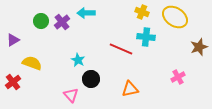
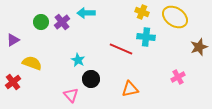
green circle: moved 1 px down
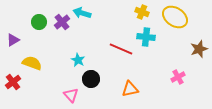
cyan arrow: moved 4 px left; rotated 18 degrees clockwise
green circle: moved 2 px left
brown star: moved 2 px down
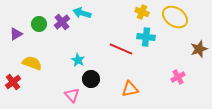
green circle: moved 2 px down
purple triangle: moved 3 px right, 6 px up
pink triangle: moved 1 px right
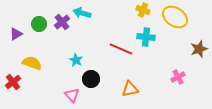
yellow cross: moved 1 px right, 2 px up
cyan star: moved 2 px left
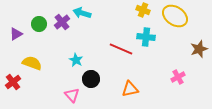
yellow ellipse: moved 1 px up
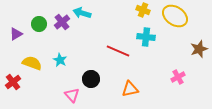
red line: moved 3 px left, 2 px down
cyan star: moved 16 px left
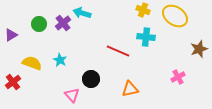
purple cross: moved 1 px right, 1 px down
purple triangle: moved 5 px left, 1 px down
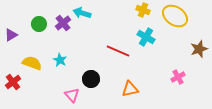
cyan cross: rotated 24 degrees clockwise
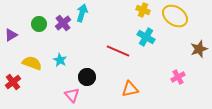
cyan arrow: rotated 90 degrees clockwise
black circle: moved 4 px left, 2 px up
